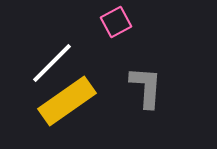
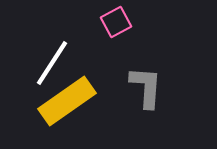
white line: rotated 12 degrees counterclockwise
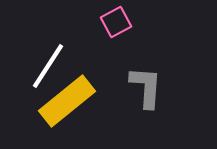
white line: moved 4 px left, 3 px down
yellow rectangle: rotated 4 degrees counterclockwise
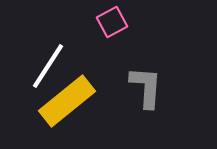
pink square: moved 4 px left
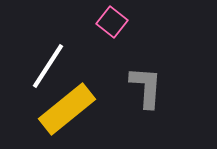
pink square: rotated 24 degrees counterclockwise
yellow rectangle: moved 8 px down
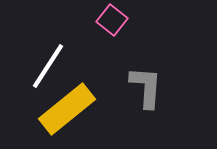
pink square: moved 2 px up
